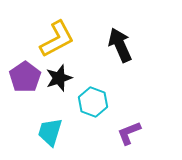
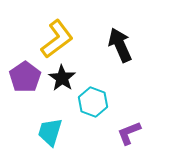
yellow L-shape: rotated 9 degrees counterclockwise
black star: moved 3 px right; rotated 20 degrees counterclockwise
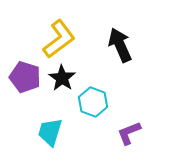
yellow L-shape: moved 2 px right
purple pentagon: rotated 20 degrees counterclockwise
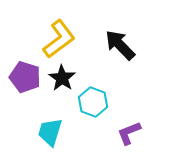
black arrow: rotated 20 degrees counterclockwise
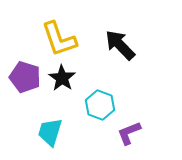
yellow L-shape: rotated 108 degrees clockwise
cyan hexagon: moved 7 px right, 3 px down
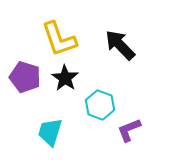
black star: moved 3 px right
purple L-shape: moved 3 px up
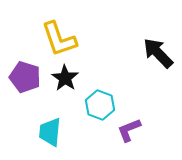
black arrow: moved 38 px right, 8 px down
cyan trapezoid: rotated 12 degrees counterclockwise
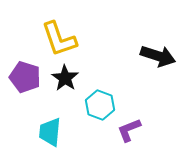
black arrow: moved 3 px down; rotated 152 degrees clockwise
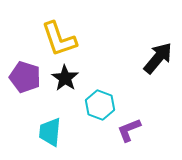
black arrow: moved 2 px down; rotated 68 degrees counterclockwise
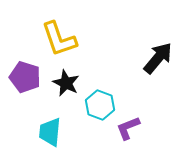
black star: moved 1 px right, 5 px down; rotated 8 degrees counterclockwise
purple L-shape: moved 1 px left, 2 px up
